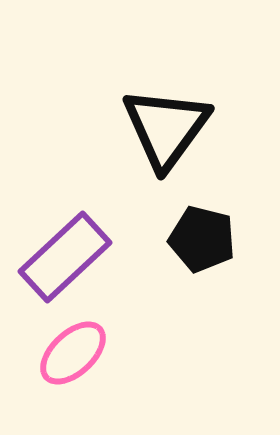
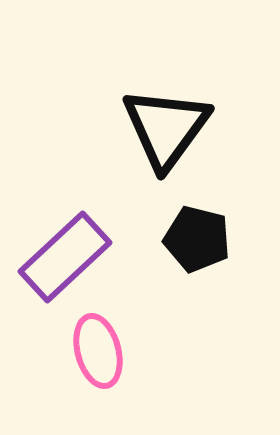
black pentagon: moved 5 px left
pink ellipse: moved 25 px right, 2 px up; rotated 62 degrees counterclockwise
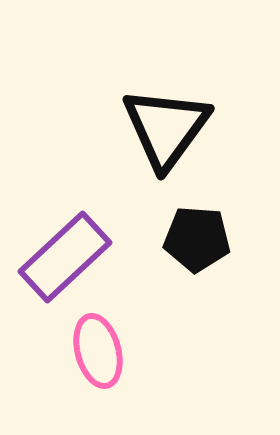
black pentagon: rotated 10 degrees counterclockwise
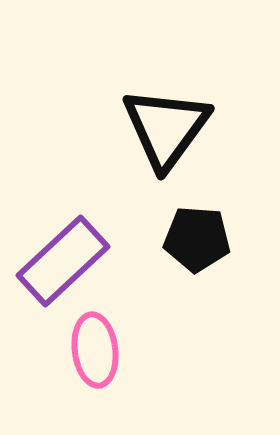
purple rectangle: moved 2 px left, 4 px down
pink ellipse: moved 3 px left, 1 px up; rotated 8 degrees clockwise
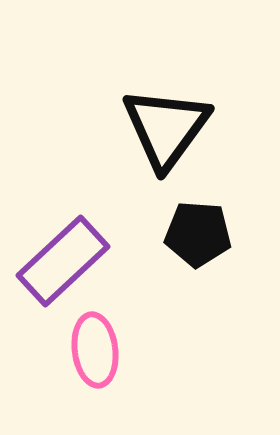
black pentagon: moved 1 px right, 5 px up
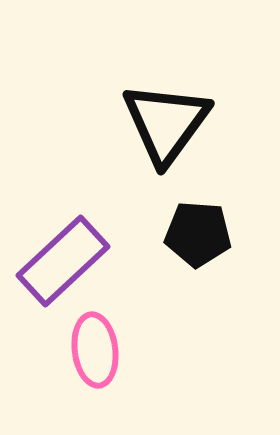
black triangle: moved 5 px up
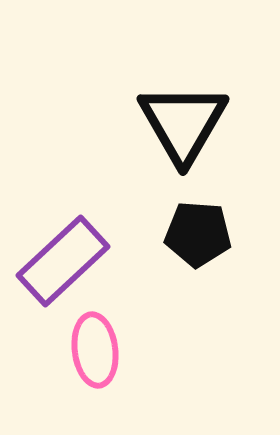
black triangle: moved 17 px right; rotated 6 degrees counterclockwise
